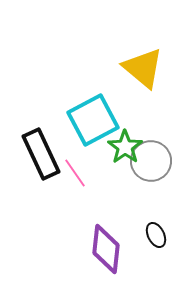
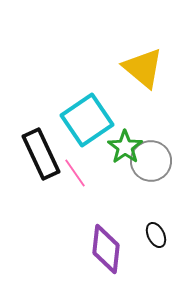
cyan square: moved 6 px left; rotated 6 degrees counterclockwise
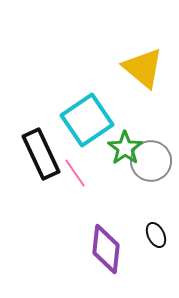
green star: moved 1 px down
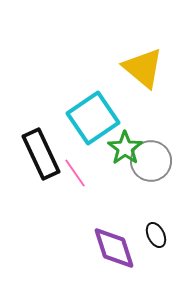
cyan square: moved 6 px right, 2 px up
purple diamond: moved 8 px right, 1 px up; rotated 24 degrees counterclockwise
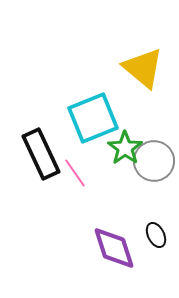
cyan square: rotated 12 degrees clockwise
gray circle: moved 3 px right
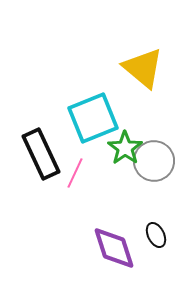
pink line: rotated 60 degrees clockwise
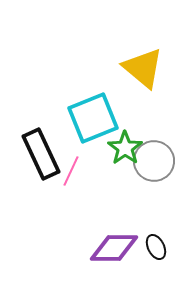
pink line: moved 4 px left, 2 px up
black ellipse: moved 12 px down
purple diamond: rotated 72 degrees counterclockwise
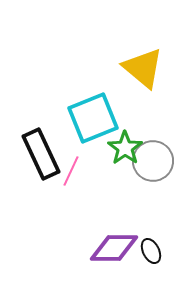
gray circle: moved 1 px left
black ellipse: moved 5 px left, 4 px down
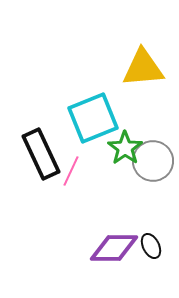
yellow triangle: rotated 45 degrees counterclockwise
black ellipse: moved 5 px up
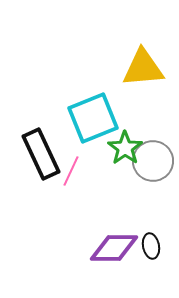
black ellipse: rotated 15 degrees clockwise
